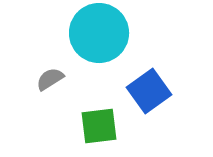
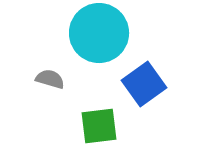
gray semicircle: rotated 48 degrees clockwise
blue square: moved 5 px left, 7 px up
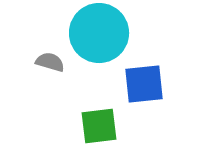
gray semicircle: moved 17 px up
blue square: rotated 30 degrees clockwise
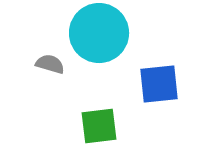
gray semicircle: moved 2 px down
blue square: moved 15 px right
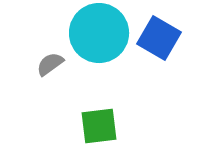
gray semicircle: rotated 52 degrees counterclockwise
blue square: moved 46 px up; rotated 36 degrees clockwise
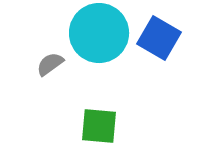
green square: rotated 12 degrees clockwise
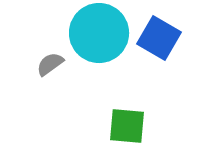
green square: moved 28 px right
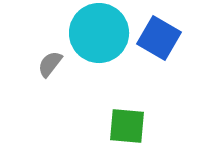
gray semicircle: rotated 16 degrees counterclockwise
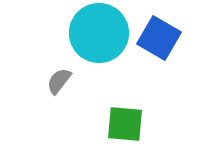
gray semicircle: moved 9 px right, 17 px down
green square: moved 2 px left, 2 px up
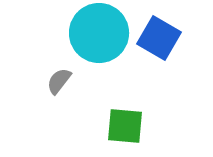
green square: moved 2 px down
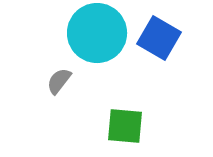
cyan circle: moved 2 px left
